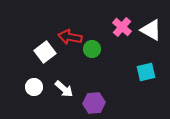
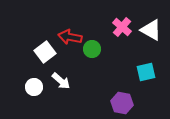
white arrow: moved 3 px left, 8 px up
purple hexagon: moved 28 px right; rotated 15 degrees clockwise
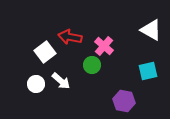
pink cross: moved 18 px left, 19 px down
green circle: moved 16 px down
cyan square: moved 2 px right, 1 px up
white circle: moved 2 px right, 3 px up
purple hexagon: moved 2 px right, 2 px up
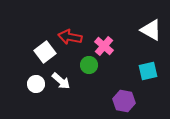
green circle: moved 3 px left
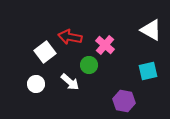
pink cross: moved 1 px right, 1 px up
white arrow: moved 9 px right, 1 px down
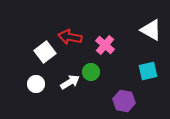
green circle: moved 2 px right, 7 px down
white arrow: rotated 72 degrees counterclockwise
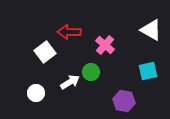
red arrow: moved 1 px left, 5 px up; rotated 10 degrees counterclockwise
white circle: moved 9 px down
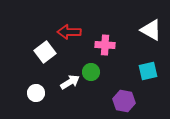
pink cross: rotated 36 degrees counterclockwise
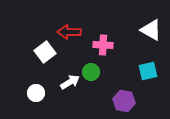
pink cross: moved 2 px left
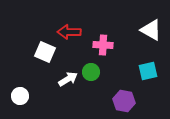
white square: rotated 30 degrees counterclockwise
white arrow: moved 2 px left, 3 px up
white circle: moved 16 px left, 3 px down
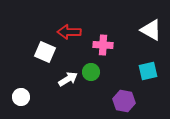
white circle: moved 1 px right, 1 px down
